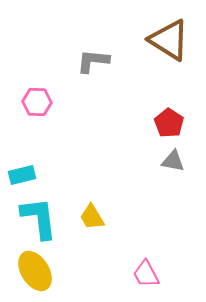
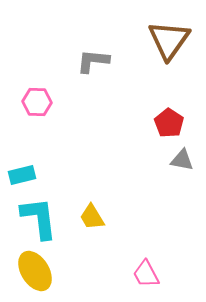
brown triangle: rotated 33 degrees clockwise
gray triangle: moved 9 px right, 1 px up
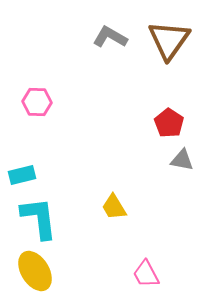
gray L-shape: moved 17 px right, 24 px up; rotated 24 degrees clockwise
yellow trapezoid: moved 22 px right, 10 px up
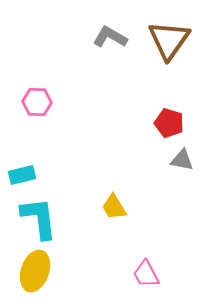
red pentagon: rotated 16 degrees counterclockwise
yellow ellipse: rotated 51 degrees clockwise
